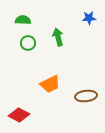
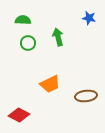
blue star: rotated 16 degrees clockwise
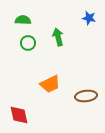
red diamond: rotated 50 degrees clockwise
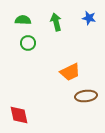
green arrow: moved 2 px left, 15 px up
orange trapezoid: moved 20 px right, 12 px up
